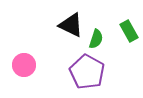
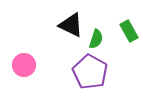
purple pentagon: moved 3 px right
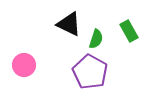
black triangle: moved 2 px left, 1 px up
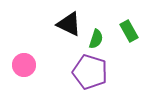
purple pentagon: rotated 12 degrees counterclockwise
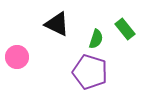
black triangle: moved 12 px left
green rectangle: moved 4 px left, 2 px up; rotated 10 degrees counterclockwise
pink circle: moved 7 px left, 8 px up
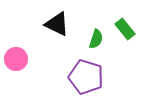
pink circle: moved 1 px left, 2 px down
purple pentagon: moved 4 px left, 5 px down
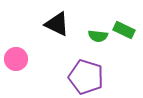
green rectangle: moved 1 px left, 1 px down; rotated 25 degrees counterclockwise
green semicircle: moved 2 px right, 3 px up; rotated 78 degrees clockwise
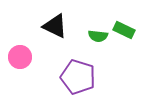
black triangle: moved 2 px left, 2 px down
pink circle: moved 4 px right, 2 px up
purple pentagon: moved 8 px left
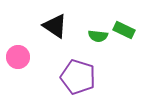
black triangle: rotated 8 degrees clockwise
pink circle: moved 2 px left
